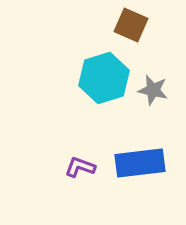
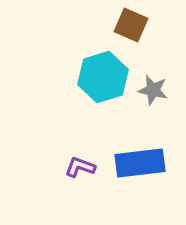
cyan hexagon: moved 1 px left, 1 px up
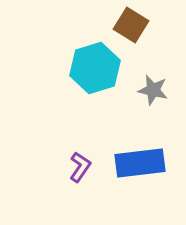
brown square: rotated 8 degrees clockwise
cyan hexagon: moved 8 px left, 9 px up
purple L-shape: rotated 104 degrees clockwise
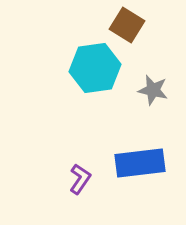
brown square: moved 4 px left
cyan hexagon: rotated 9 degrees clockwise
purple L-shape: moved 12 px down
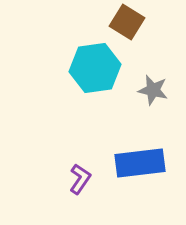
brown square: moved 3 px up
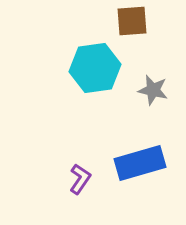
brown square: moved 5 px right, 1 px up; rotated 36 degrees counterclockwise
blue rectangle: rotated 9 degrees counterclockwise
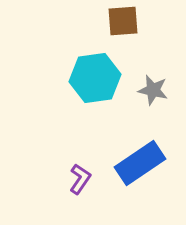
brown square: moved 9 px left
cyan hexagon: moved 10 px down
blue rectangle: rotated 18 degrees counterclockwise
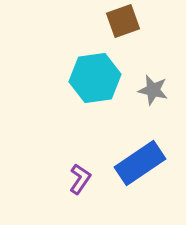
brown square: rotated 16 degrees counterclockwise
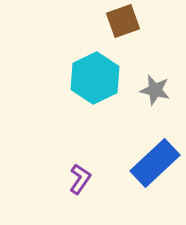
cyan hexagon: rotated 18 degrees counterclockwise
gray star: moved 2 px right
blue rectangle: moved 15 px right; rotated 9 degrees counterclockwise
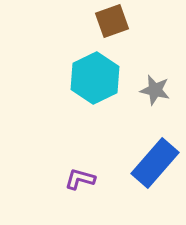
brown square: moved 11 px left
blue rectangle: rotated 6 degrees counterclockwise
purple L-shape: rotated 108 degrees counterclockwise
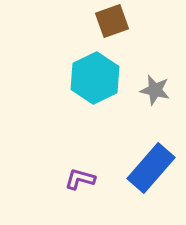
blue rectangle: moved 4 px left, 5 px down
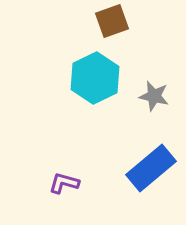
gray star: moved 1 px left, 6 px down
blue rectangle: rotated 9 degrees clockwise
purple L-shape: moved 16 px left, 4 px down
